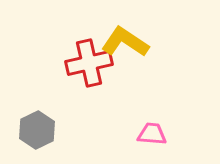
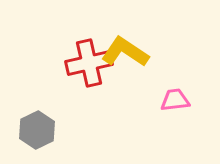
yellow L-shape: moved 10 px down
pink trapezoid: moved 23 px right, 34 px up; rotated 12 degrees counterclockwise
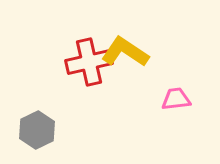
red cross: moved 1 px up
pink trapezoid: moved 1 px right, 1 px up
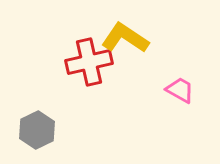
yellow L-shape: moved 14 px up
pink trapezoid: moved 4 px right, 9 px up; rotated 36 degrees clockwise
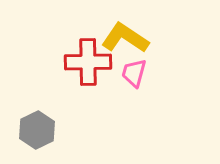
red cross: moved 1 px left; rotated 12 degrees clockwise
pink trapezoid: moved 46 px left, 17 px up; rotated 104 degrees counterclockwise
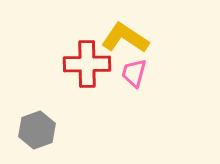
red cross: moved 1 px left, 2 px down
gray hexagon: rotated 6 degrees clockwise
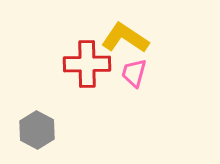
gray hexagon: rotated 12 degrees counterclockwise
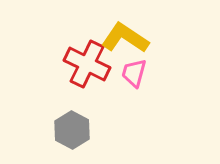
red cross: rotated 27 degrees clockwise
gray hexagon: moved 35 px right
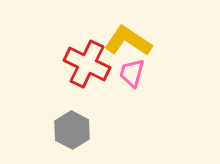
yellow L-shape: moved 3 px right, 3 px down
pink trapezoid: moved 2 px left
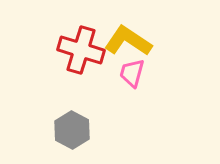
red cross: moved 6 px left, 14 px up; rotated 9 degrees counterclockwise
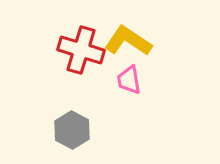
pink trapezoid: moved 3 px left, 7 px down; rotated 24 degrees counterclockwise
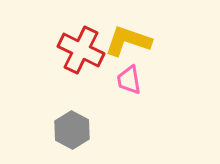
yellow L-shape: rotated 15 degrees counterclockwise
red cross: rotated 9 degrees clockwise
